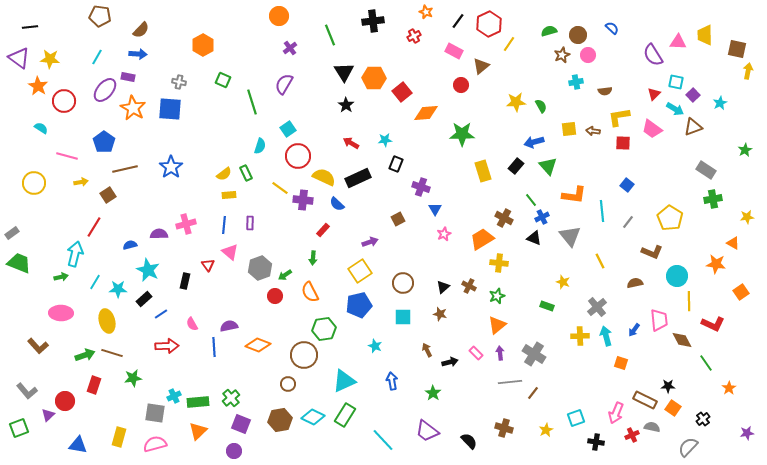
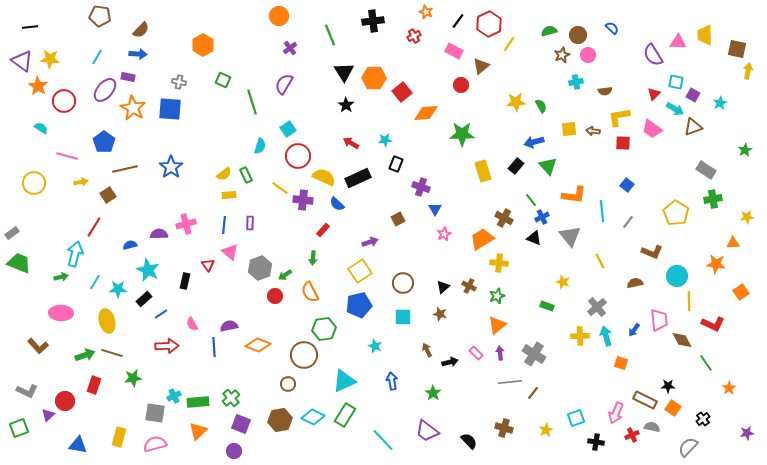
purple triangle at (19, 58): moved 3 px right, 3 px down
purple square at (693, 95): rotated 16 degrees counterclockwise
green rectangle at (246, 173): moved 2 px down
yellow pentagon at (670, 218): moved 6 px right, 5 px up
orange triangle at (733, 243): rotated 32 degrees counterclockwise
gray L-shape at (27, 391): rotated 25 degrees counterclockwise
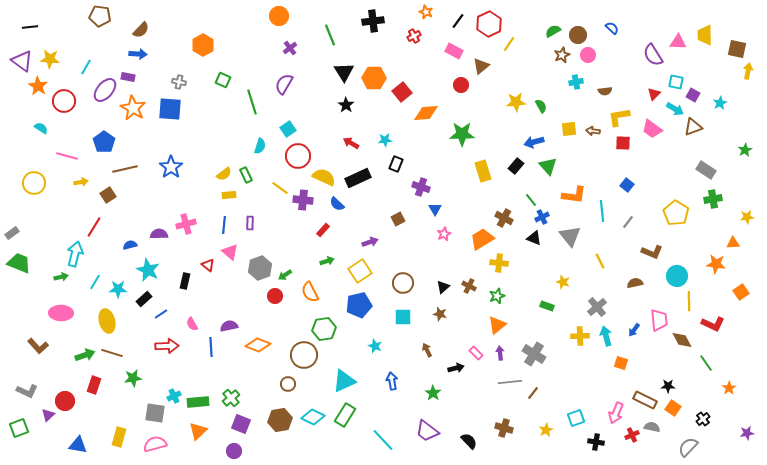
green semicircle at (549, 31): moved 4 px right; rotated 14 degrees counterclockwise
cyan line at (97, 57): moved 11 px left, 10 px down
green arrow at (313, 258): moved 14 px right, 3 px down; rotated 112 degrees counterclockwise
red triangle at (208, 265): rotated 16 degrees counterclockwise
blue line at (214, 347): moved 3 px left
black arrow at (450, 362): moved 6 px right, 6 px down
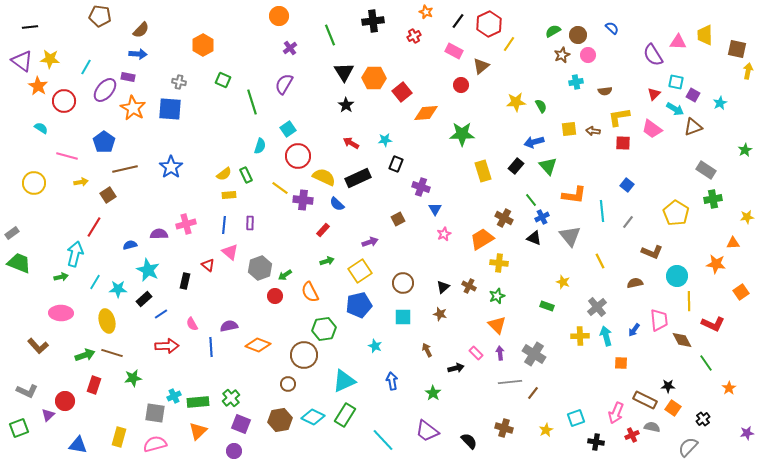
orange triangle at (497, 325): rotated 36 degrees counterclockwise
orange square at (621, 363): rotated 16 degrees counterclockwise
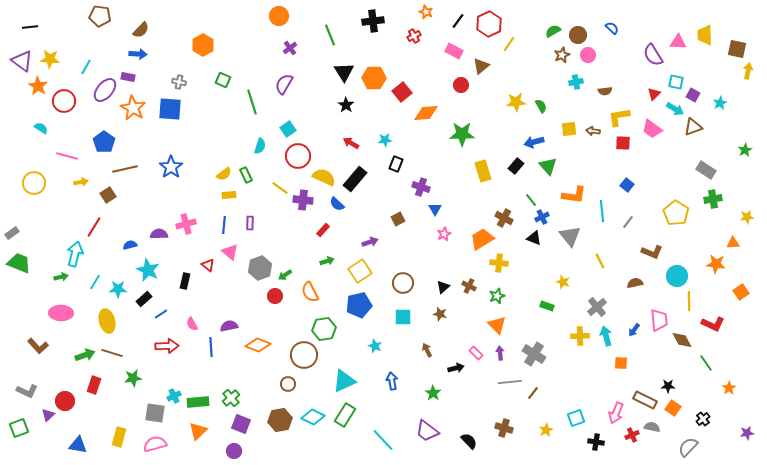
black rectangle at (358, 178): moved 3 px left, 1 px down; rotated 25 degrees counterclockwise
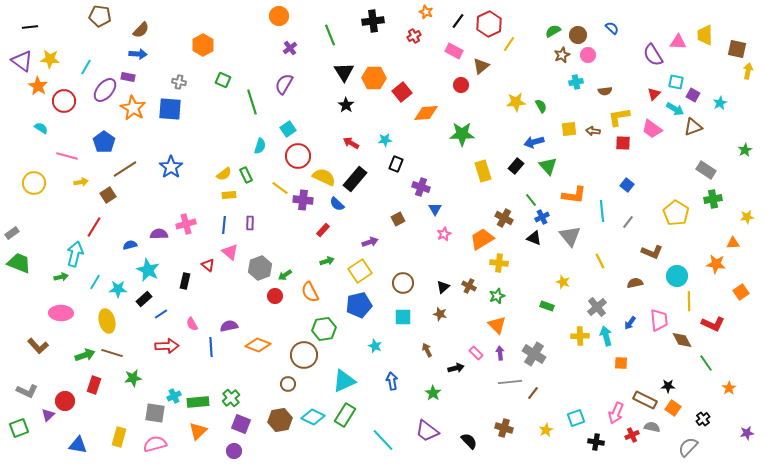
brown line at (125, 169): rotated 20 degrees counterclockwise
blue arrow at (634, 330): moved 4 px left, 7 px up
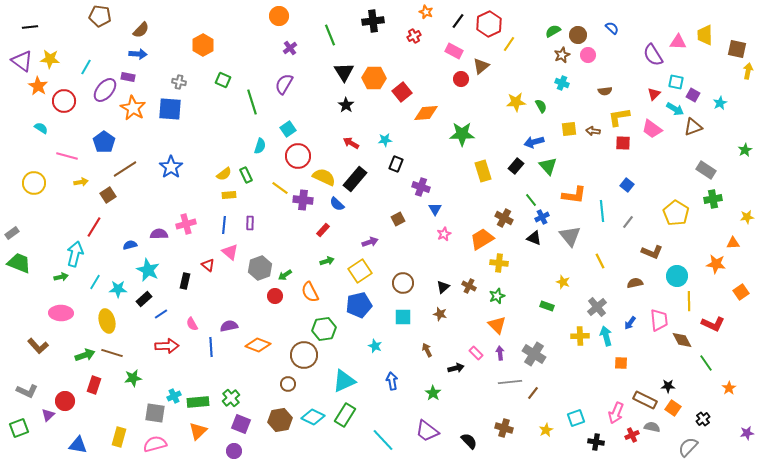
cyan cross at (576, 82): moved 14 px left, 1 px down; rotated 32 degrees clockwise
red circle at (461, 85): moved 6 px up
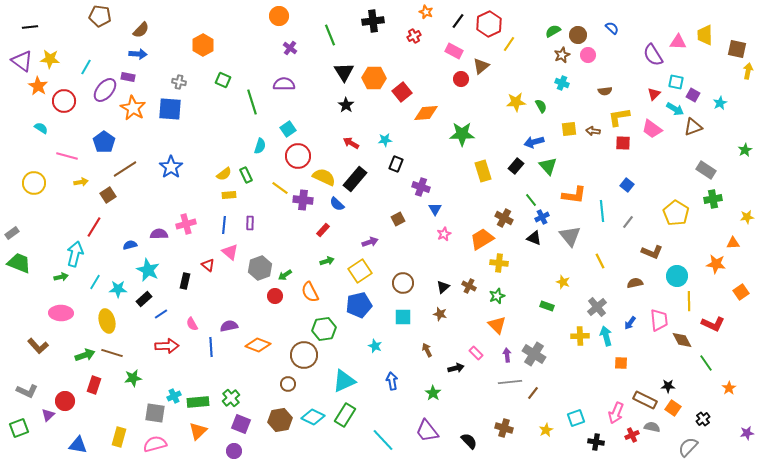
purple cross at (290, 48): rotated 16 degrees counterclockwise
purple semicircle at (284, 84): rotated 60 degrees clockwise
purple arrow at (500, 353): moved 7 px right, 2 px down
purple trapezoid at (427, 431): rotated 15 degrees clockwise
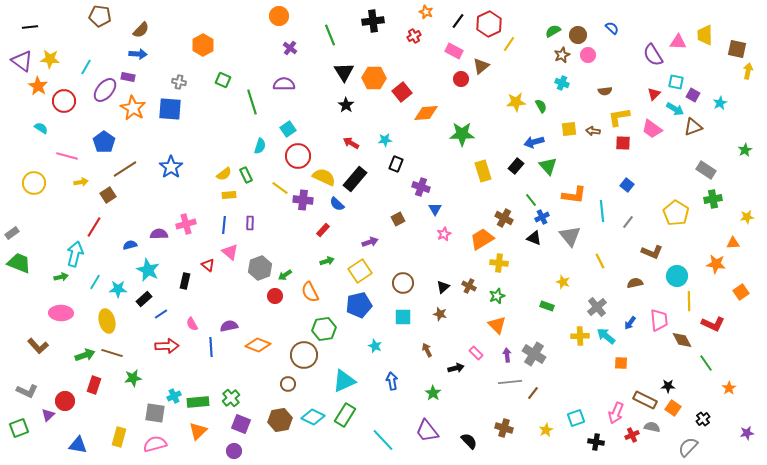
cyan arrow at (606, 336): rotated 36 degrees counterclockwise
